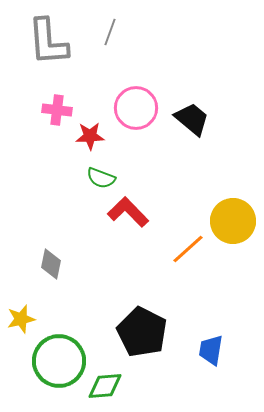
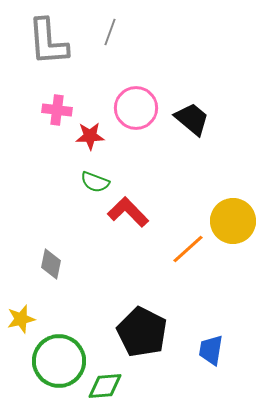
green semicircle: moved 6 px left, 4 px down
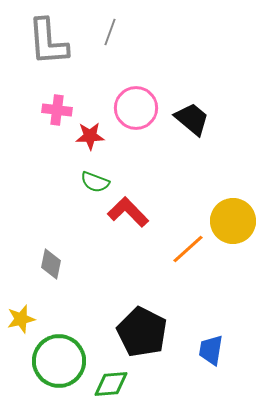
green diamond: moved 6 px right, 2 px up
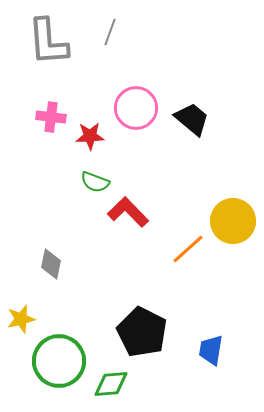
pink cross: moved 6 px left, 7 px down
